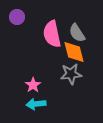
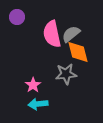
gray semicircle: moved 6 px left, 1 px down; rotated 84 degrees clockwise
orange diamond: moved 4 px right
gray star: moved 5 px left
cyan arrow: moved 2 px right
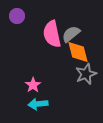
purple circle: moved 1 px up
gray star: moved 20 px right; rotated 15 degrees counterclockwise
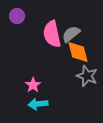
gray star: moved 1 px right, 2 px down; rotated 30 degrees counterclockwise
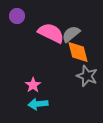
pink semicircle: moved 1 px left, 1 px up; rotated 128 degrees clockwise
